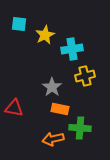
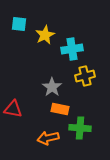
red triangle: moved 1 px left, 1 px down
orange arrow: moved 5 px left, 1 px up
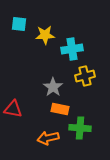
yellow star: rotated 24 degrees clockwise
gray star: moved 1 px right
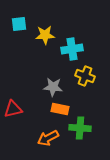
cyan square: rotated 14 degrees counterclockwise
yellow cross: rotated 36 degrees clockwise
gray star: rotated 30 degrees counterclockwise
red triangle: rotated 24 degrees counterclockwise
orange arrow: rotated 15 degrees counterclockwise
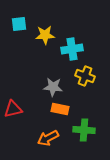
green cross: moved 4 px right, 2 px down
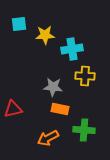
yellow cross: rotated 18 degrees counterclockwise
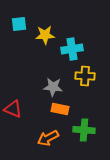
red triangle: rotated 36 degrees clockwise
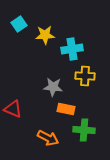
cyan square: rotated 28 degrees counterclockwise
orange rectangle: moved 6 px right
orange arrow: rotated 125 degrees counterclockwise
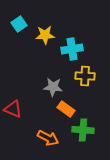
orange rectangle: rotated 24 degrees clockwise
green cross: moved 1 px left
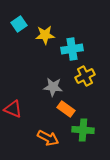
yellow cross: rotated 30 degrees counterclockwise
